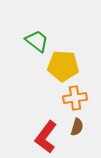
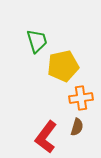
green trapezoid: rotated 35 degrees clockwise
yellow pentagon: rotated 16 degrees counterclockwise
orange cross: moved 6 px right
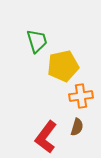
orange cross: moved 2 px up
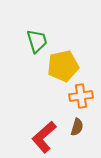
red L-shape: moved 2 px left; rotated 12 degrees clockwise
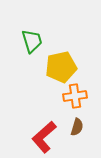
green trapezoid: moved 5 px left
yellow pentagon: moved 2 px left, 1 px down
orange cross: moved 6 px left
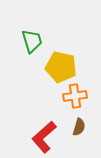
yellow pentagon: rotated 24 degrees clockwise
brown semicircle: moved 2 px right
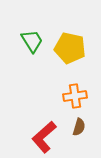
green trapezoid: rotated 15 degrees counterclockwise
yellow pentagon: moved 9 px right, 19 px up
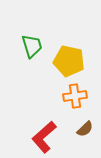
green trapezoid: moved 5 px down; rotated 15 degrees clockwise
yellow pentagon: moved 1 px left, 13 px down
brown semicircle: moved 6 px right, 2 px down; rotated 30 degrees clockwise
